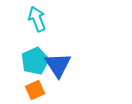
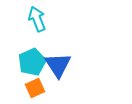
cyan pentagon: moved 3 px left, 1 px down
orange square: moved 2 px up
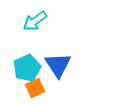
cyan arrow: moved 2 px left, 2 px down; rotated 105 degrees counterclockwise
cyan pentagon: moved 5 px left, 6 px down
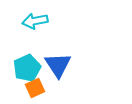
cyan arrow: rotated 25 degrees clockwise
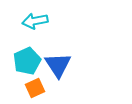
cyan pentagon: moved 7 px up
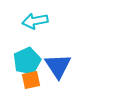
blue triangle: moved 1 px down
orange square: moved 4 px left, 8 px up; rotated 12 degrees clockwise
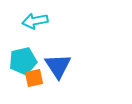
cyan pentagon: moved 4 px left; rotated 12 degrees clockwise
orange square: moved 3 px right, 2 px up
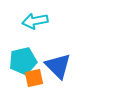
blue triangle: rotated 12 degrees counterclockwise
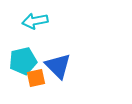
orange square: moved 2 px right
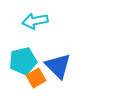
orange square: rotated 18 degrees counterclockwise
